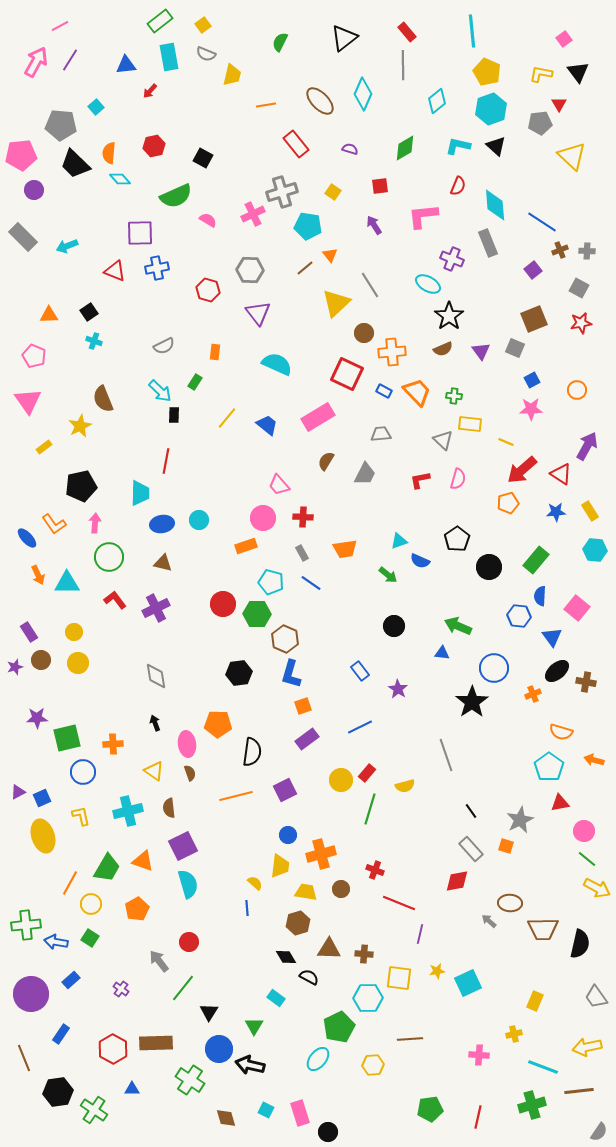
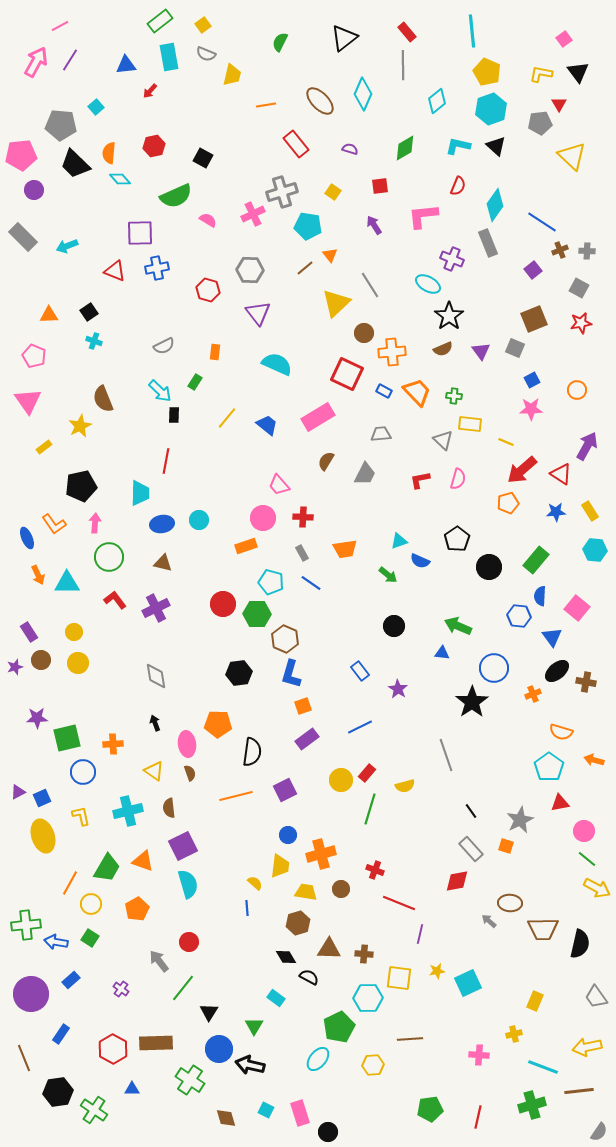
cyan diamond at (495, 205): rotated 40 degrees clockwise
blue ellipse at (27, 538): rotated 20 degrees clockwise
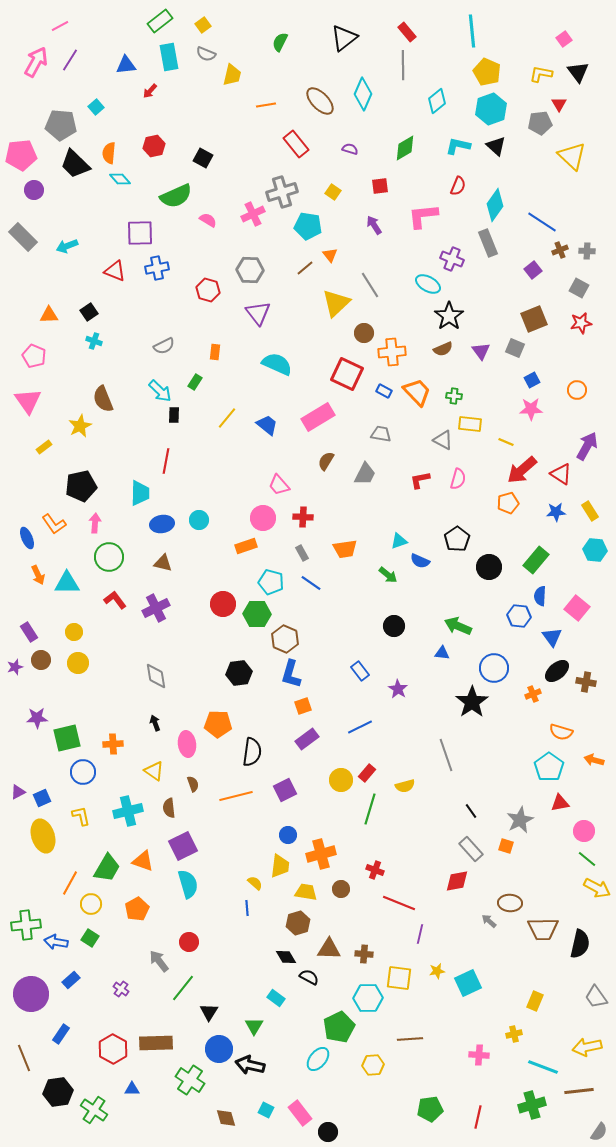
gray trapezoid at (381, 434): rotated 15 degrees clockwise
gray triangle at (443, 440): rotated 15 degrees counterclockwise
brown semicircle at (190, 773): moved 3 px right, 11 px down
pink rectangle at (300, 1113): rotated 20 degrees counterclockwise
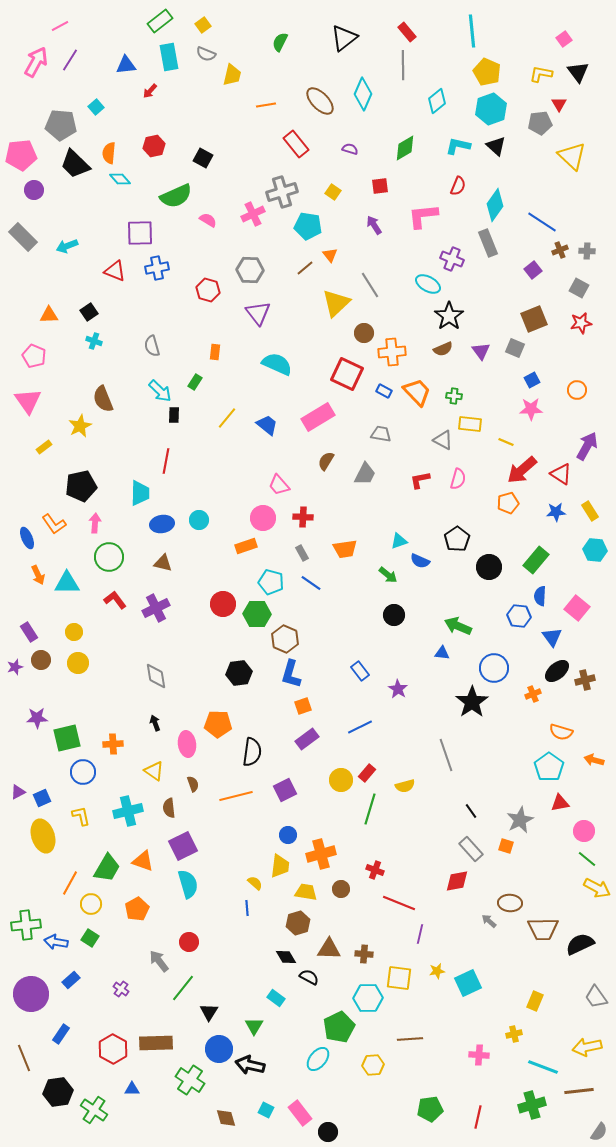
gray semicircle at (164, 346): moved 12 px left; rotated 100 degrees clockwise
black circle at (394, 626): moved 11 px up
brown cross at (586, 682): moved 1 px left, 2 px up; rotated 24 degrees counterclockwise
black semicircle at (580, 944): rotated 128 degrees counterclockwise
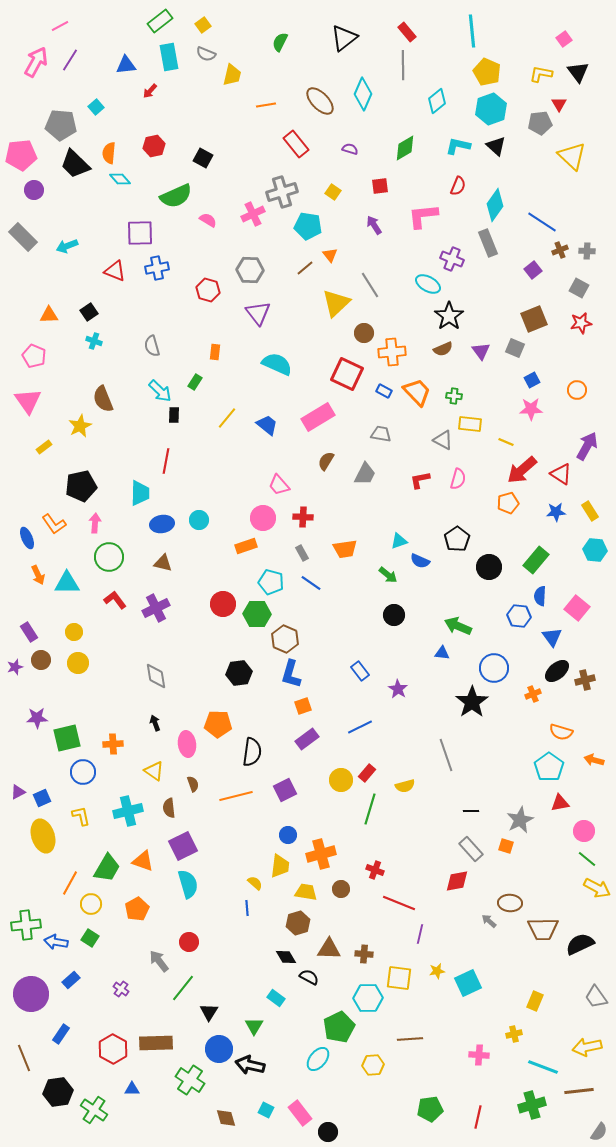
black line at (471, 811): rotated 56 degrees counterclockwise
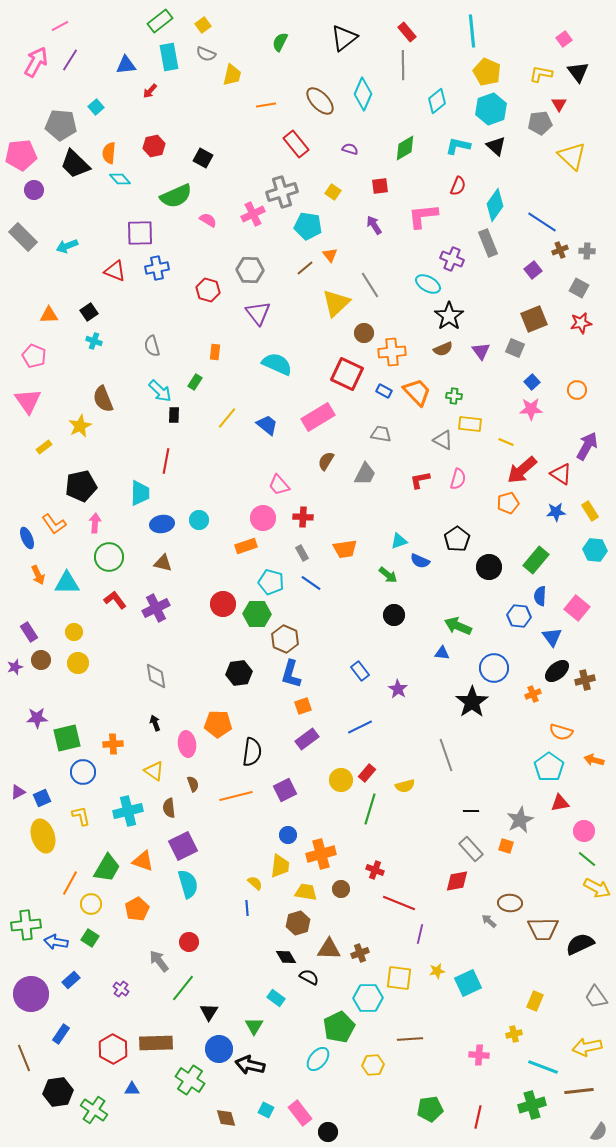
blue square at (532, 380): moved 2 px down; rotated 14 degrees counterclockwise
brown cross at (364, 954): moved 4 px left, 1 px up; rotated 24 degrees counterclockwise
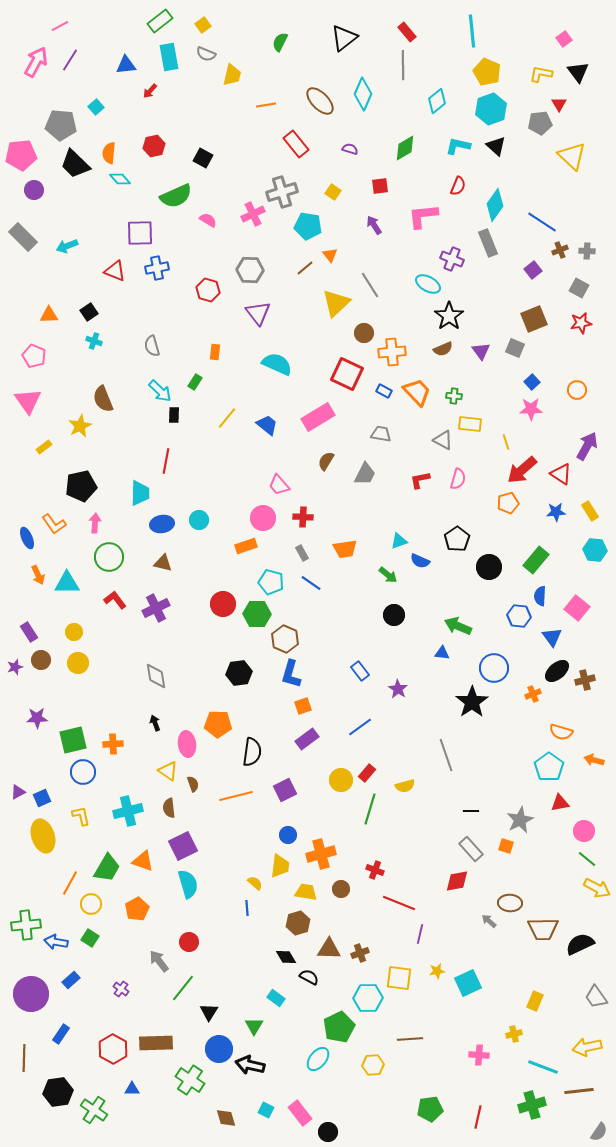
yellow line at (506, 442): rotated 49 degrees clockwise
blue line at (360, 727): rotated 10 degrees counterclockwise
green square at (67, 738): moved 6 px right, 2 px down
yellow triangle at (154, 771): moved 14 px right
brown line at (24, 1058): rotated 24 degrees clockwise
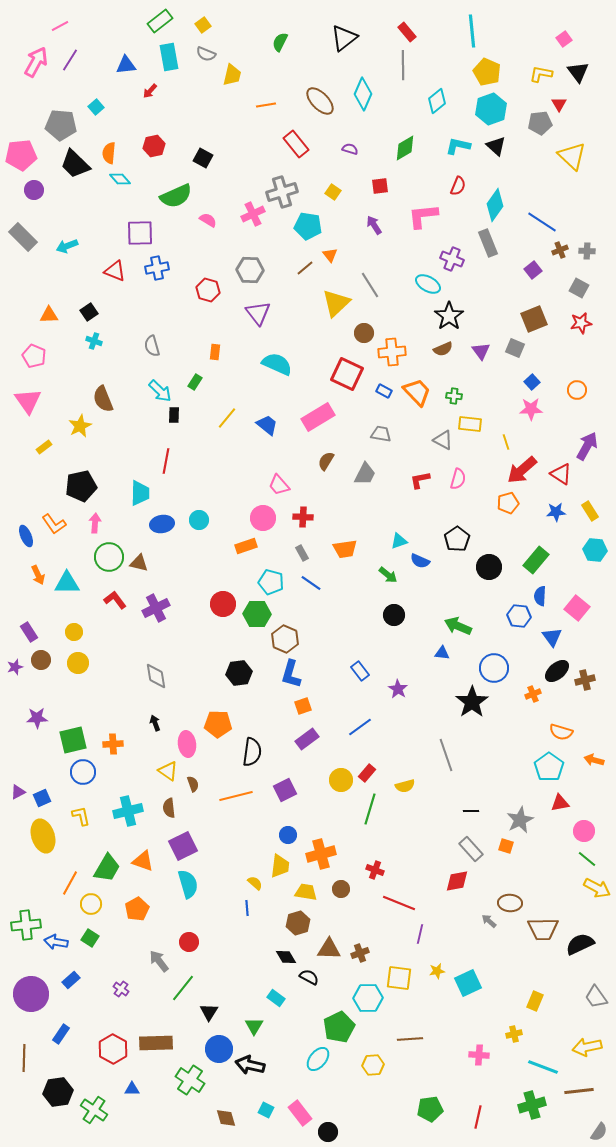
blue ellipse at (27, 538): moved 1 px left, 2 px up
brown triangle at (163, 563): moved 24 px left
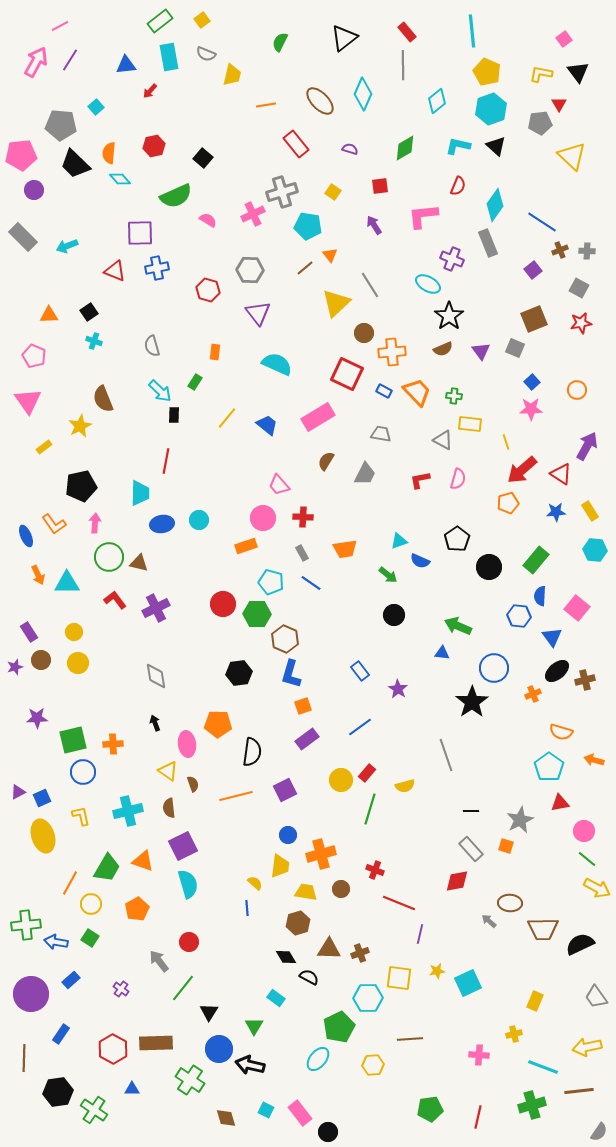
yellow square at (203, 25): moved 1 px left, 5 px up
black square at (203, 158): rotated 12 degrees clockwise
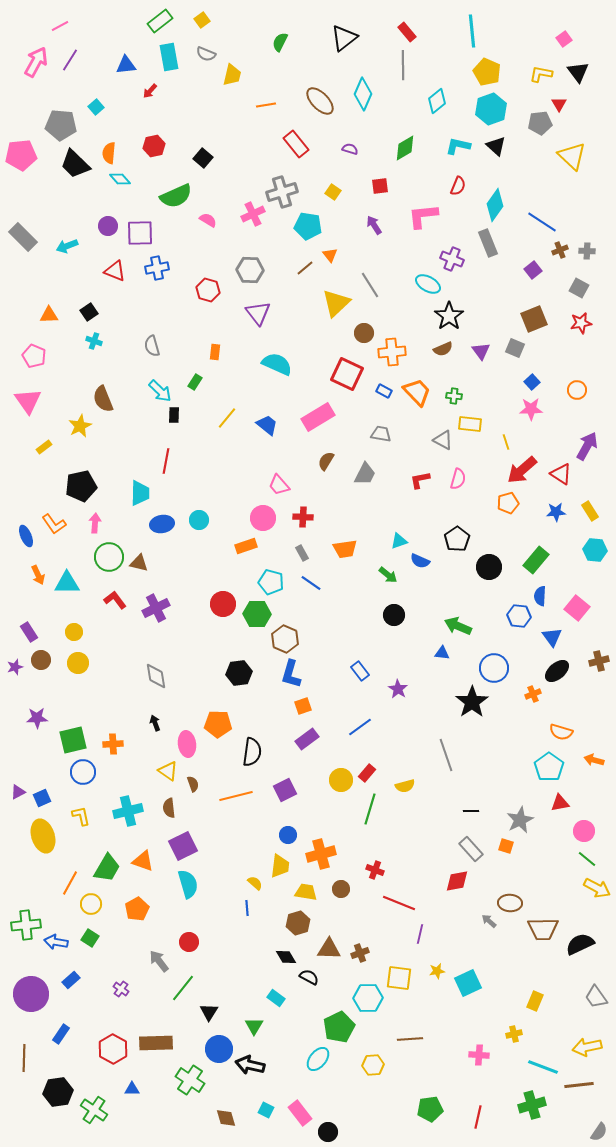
purple circle at (34, 190): moved 74 px right, 36 px down
brown cross at (585, 680): moved 14 px right, 19 px up
brown line at (579, 1091): moved 6 px up
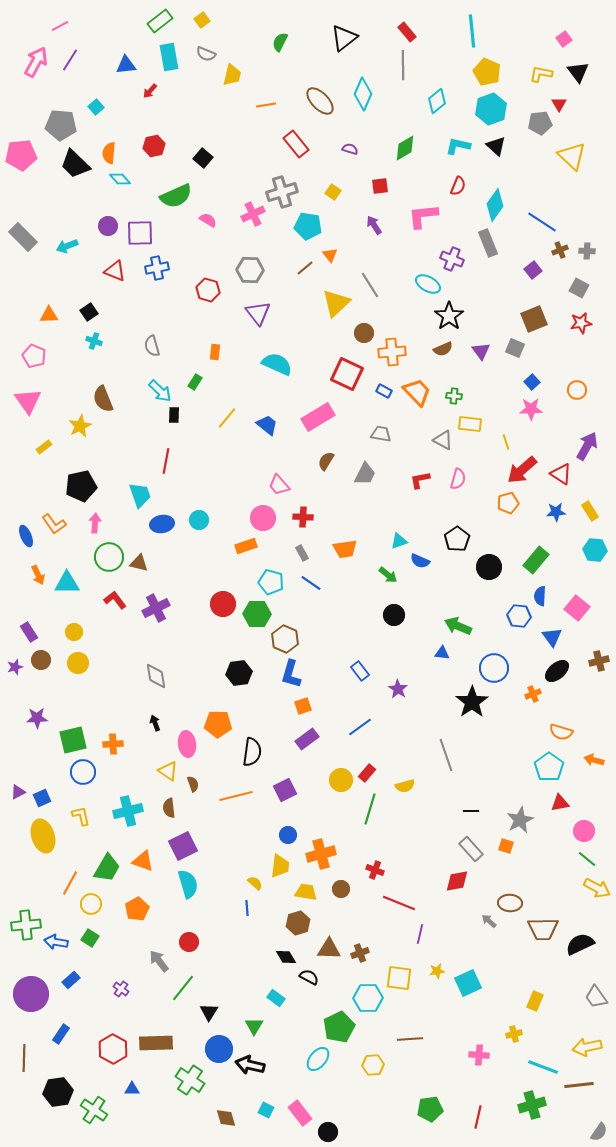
cyan trapezoid at (140, 493): moved 2 px down; rotated 20 degrees counterclockwise
